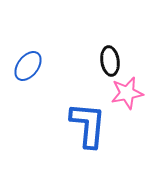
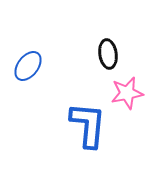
black ellipse: moved 2 px left, 7 px up
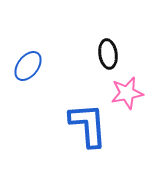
blue L-shape: rotated 9 degrees counterclockwise
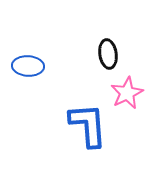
blue ellipse: rotated 56 degrees clockwise
pink star: rotated 16 degrees counterclockwise
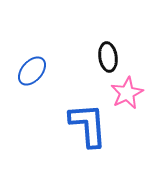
black ellipse: moved 3 px down
blue ellipse: moved 4 px right, 5 px down; rotated 52 degrees counterclockwise
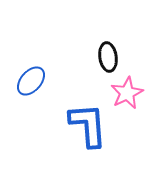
blue ellipse: moved 1 px left, 10 px down
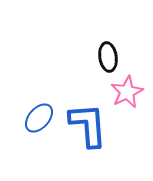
blue ellipse: moved 8 px right, 37 px down
pink star: moved 1 px up
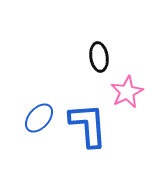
black ellipse: moved 9 px left
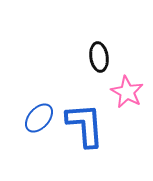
pink star: rotated 16 degrees counterclockwise
blue L-shape: moved 3 px left
